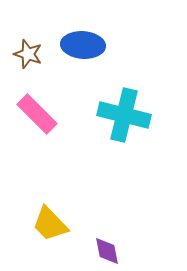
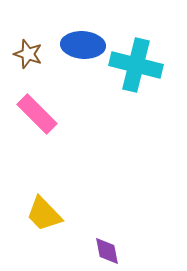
cyan cross: moved 12 px right, 50 px up
yellow trapezoid: moved 6 px left, 10 px up
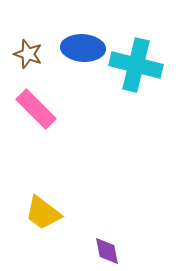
blue ellipse: moved 3 px down
pink rectangle: moved 1 px left, 5 px up
yellow trapezoid: moved 1 px left, 1 px up; rotated 9 degrees counterclockwise
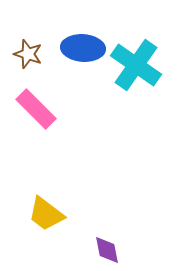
cyan cross: rotated 21 degrees clockwise
yellow trapezoid: moved 3 px right, 1 px down
purple diamond: moved 1 px up
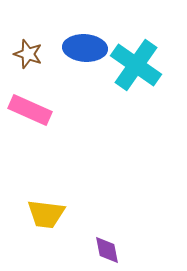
blue ellipse: moved 2 px right
pink rectangle: moved 6 px left, 1 px down; rotated 21 degrees counterclockwise
yellow trapezoid: rotated 30 degrees counterclockwise
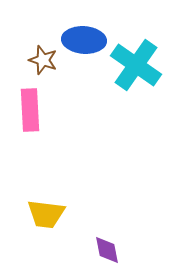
blue ellipse: moved 1 px left, 8 px up
brown star: moved 15 px right, 6 px down
pink rectangle: rotated 63 degrees clockwise
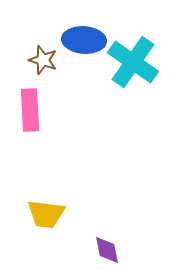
cyan cross: moved 3 px left, 3 px up
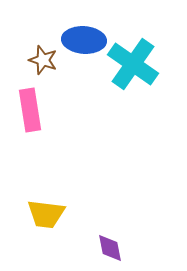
cyan cross: moved 2 px down
pink rectangle: rotated 6 degrees counterclockwise
purple diamond: moved 3 px right, 2 px up
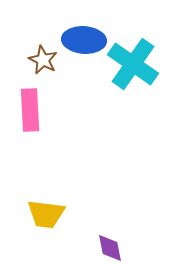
brown star: rotated 8 degrees clockwise
pink rectangle: rotated 6 degrees clockwise
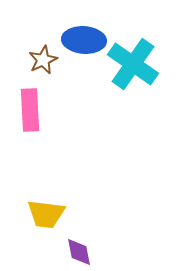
brown star: rotated 20 degrees clockwise
purple diamond: moved 31 px left, 4 px down
